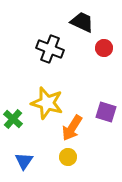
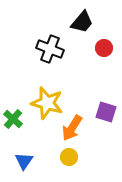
black trapezoid: rotated 105 degrees clockwise
yellow circle: moved 1 px right
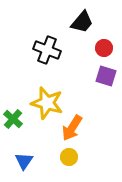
black cross: moved 3 px left, 1 px down
purple square: moved 36 px up
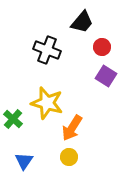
red circle: moved 2 px left, 1 px up
purple square: rotated 15 degrees clockwise
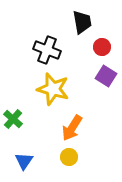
black trapezoid: rotated 50 degrees counterclockwise
yellow star: moved 6 px right, 14 px up
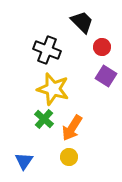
black trapezoid: rotated 35 degrees counterclockwise
green cross: moved 31 px right
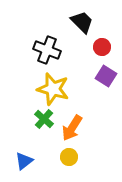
blue triangle: rotated 18 degrees clockwise
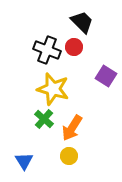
red circle: moved 28 px left
yellow circle: moved 1 px up
blue triangle: rotated 24 degrees counterclockwise
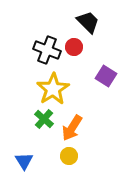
black trapezoid: moved 6 px right
yellow star: rotated 24 degrees clockwise
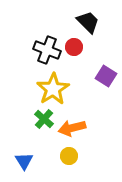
orange arrow: rotated 44 degrees clockwise
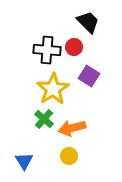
black cross: rotated 16 degrees counterclockwise
purple square: moved 17 px left
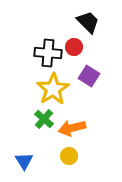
black cross: moved 1 px right, 3 px down
